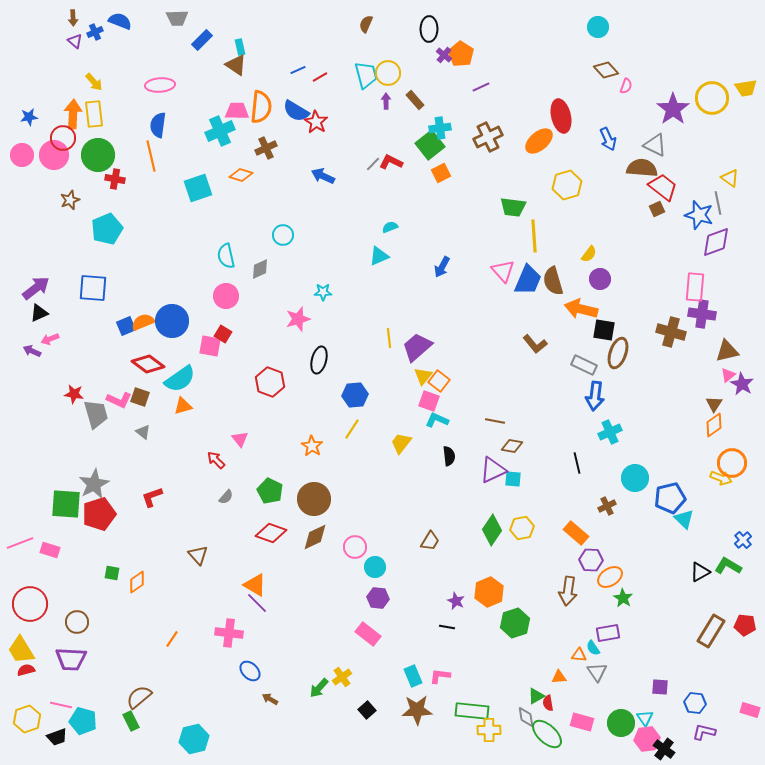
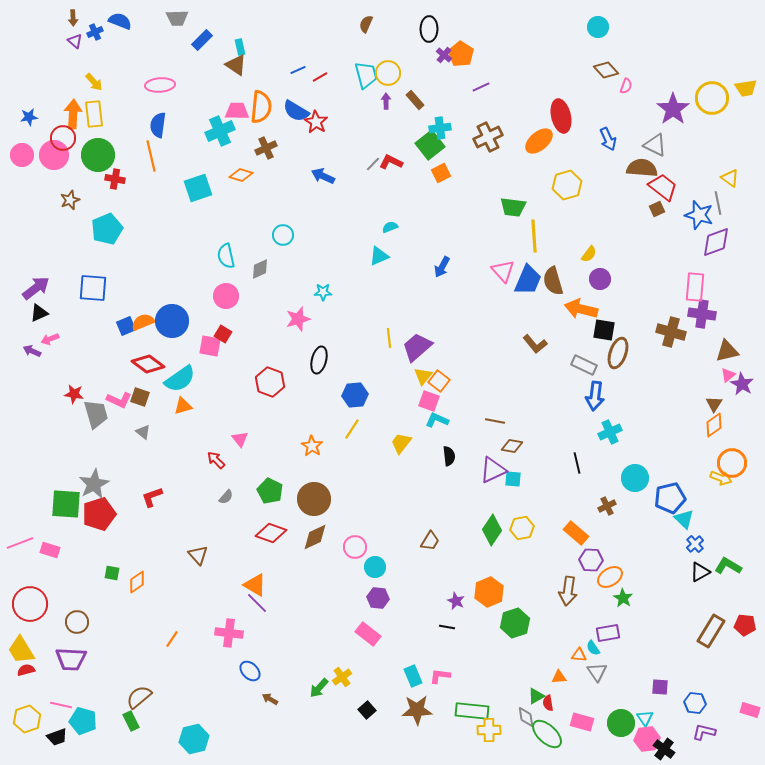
blue cross at (743, 540): moved 48 px left, 4 px down
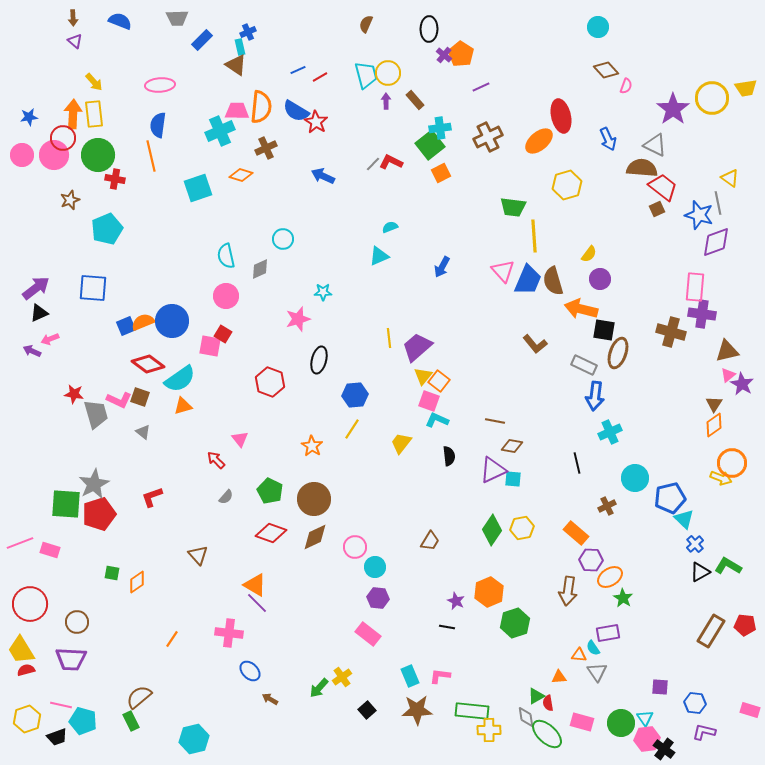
blue cross at (95, 32): moved 153 px right
cyan circle at (283, 235): moved 4 px down
cyan rectangle at (413, 676): moved 3 px left
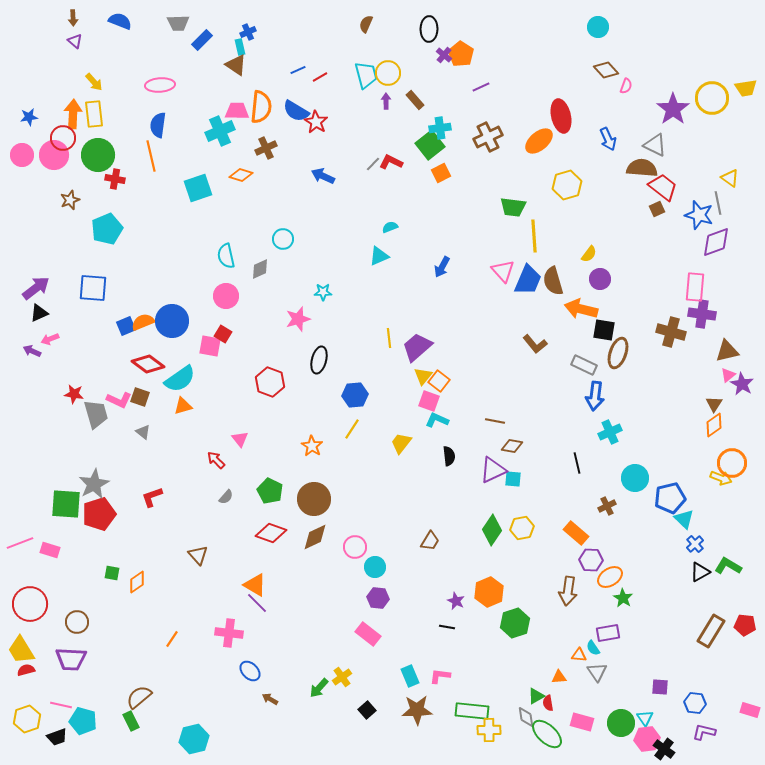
gray trapezoid at (177, 18): moved 1 px right, 5 px down
